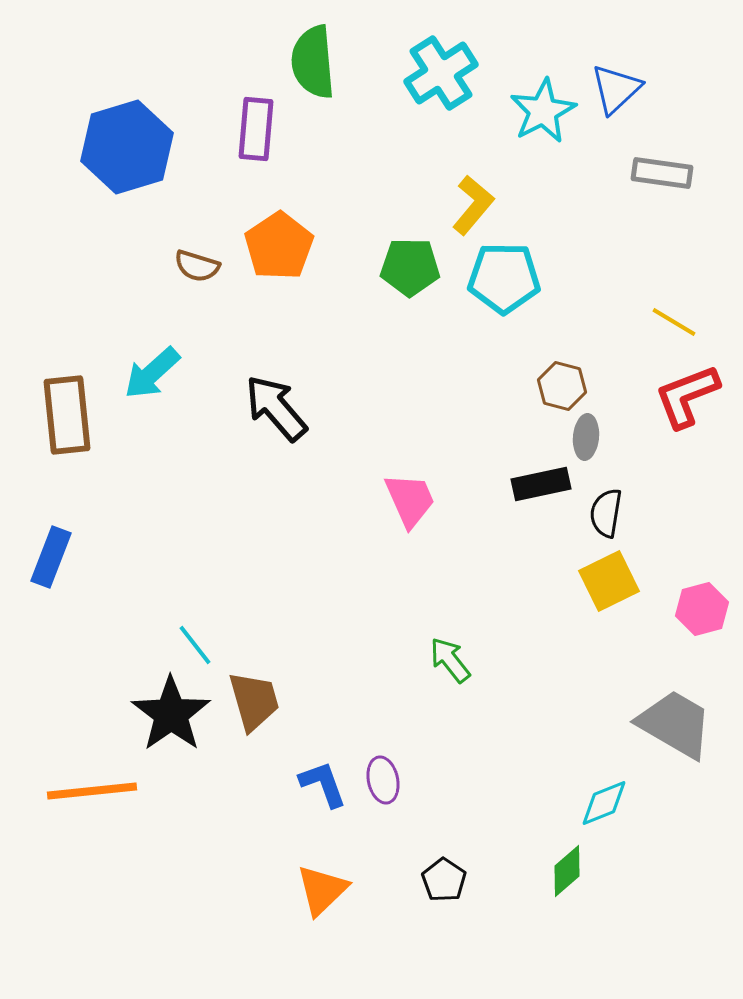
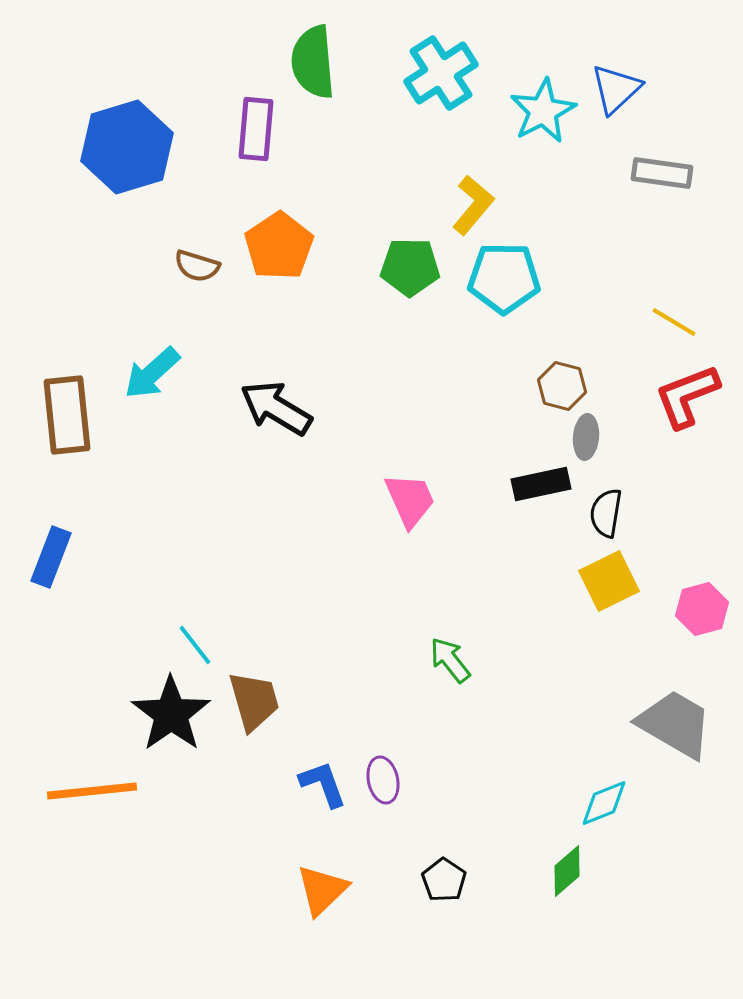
black arrow: rotated 18 degrees counterclockwise
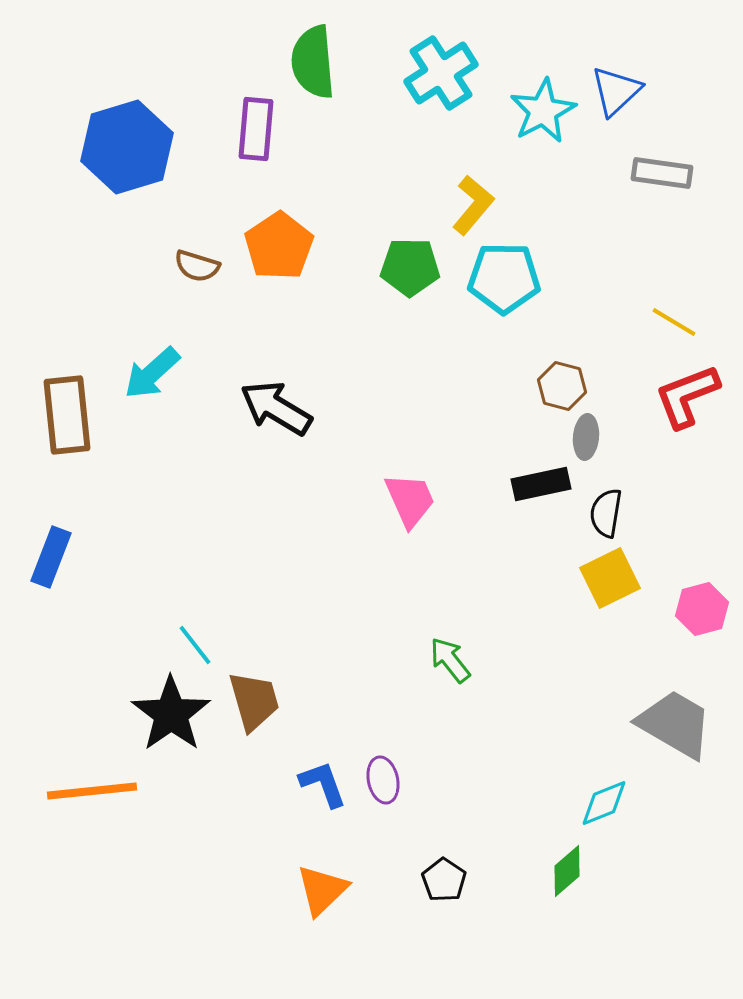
blue triangle: moved 2 px down
yellow square: moved 1 px right, 3 px up
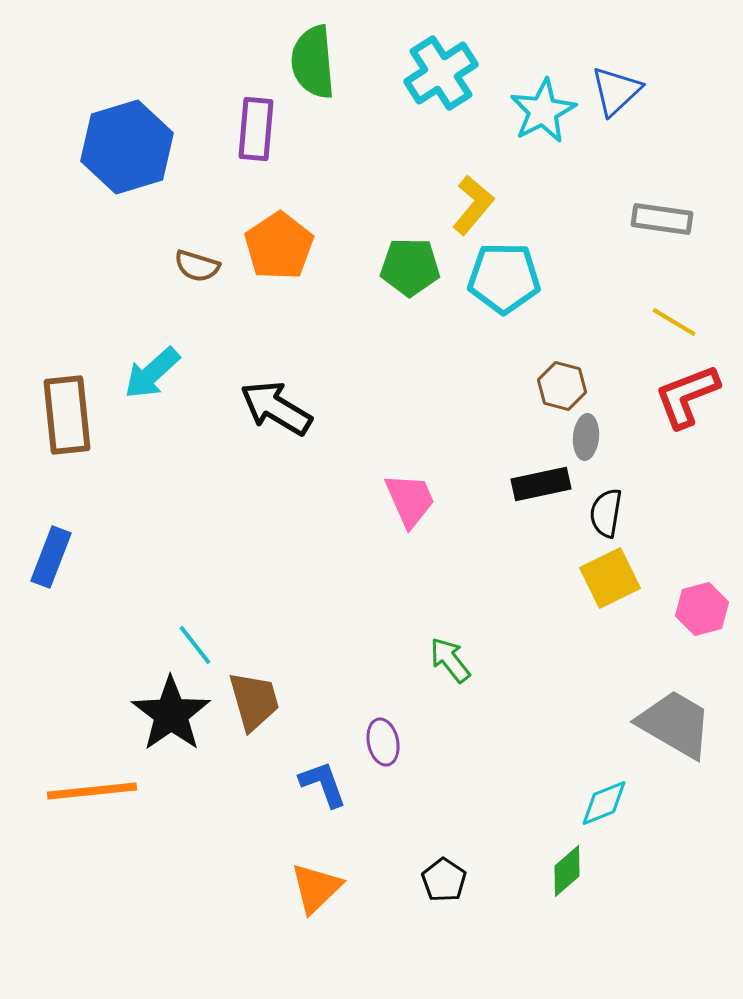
gray rectangle: moved 46 px down
purple ellipse: moved 38 px up
orange triangle: moved 6 px left, 2 px up
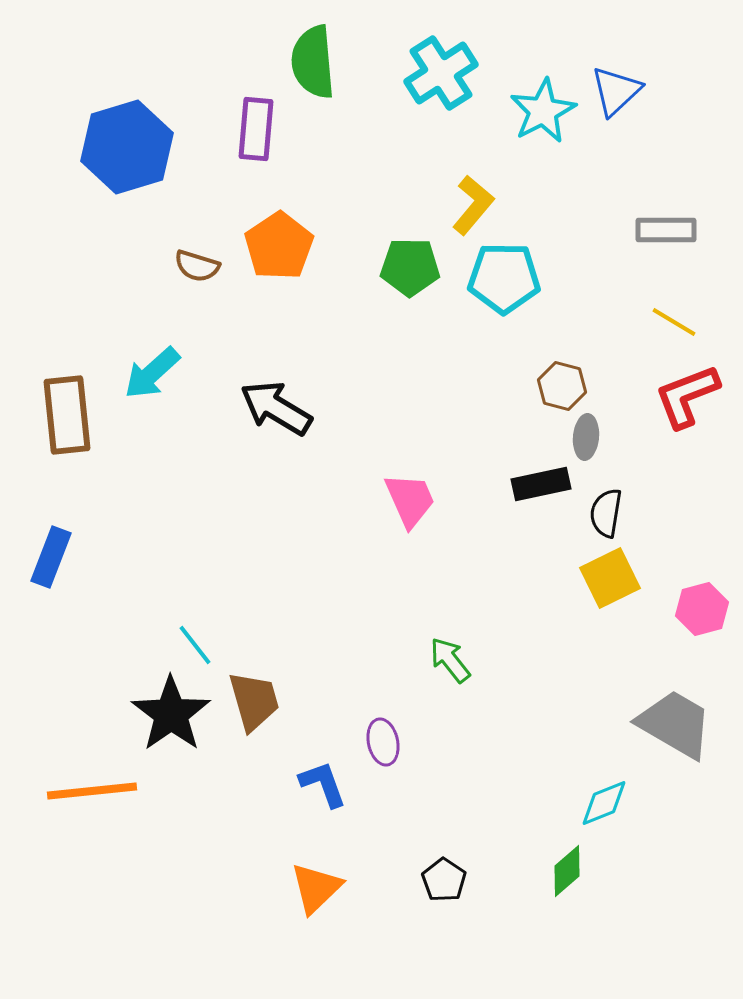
gray rectangle: moved 4 px right, 11 px down; rotated 8 degrees counterclockwise
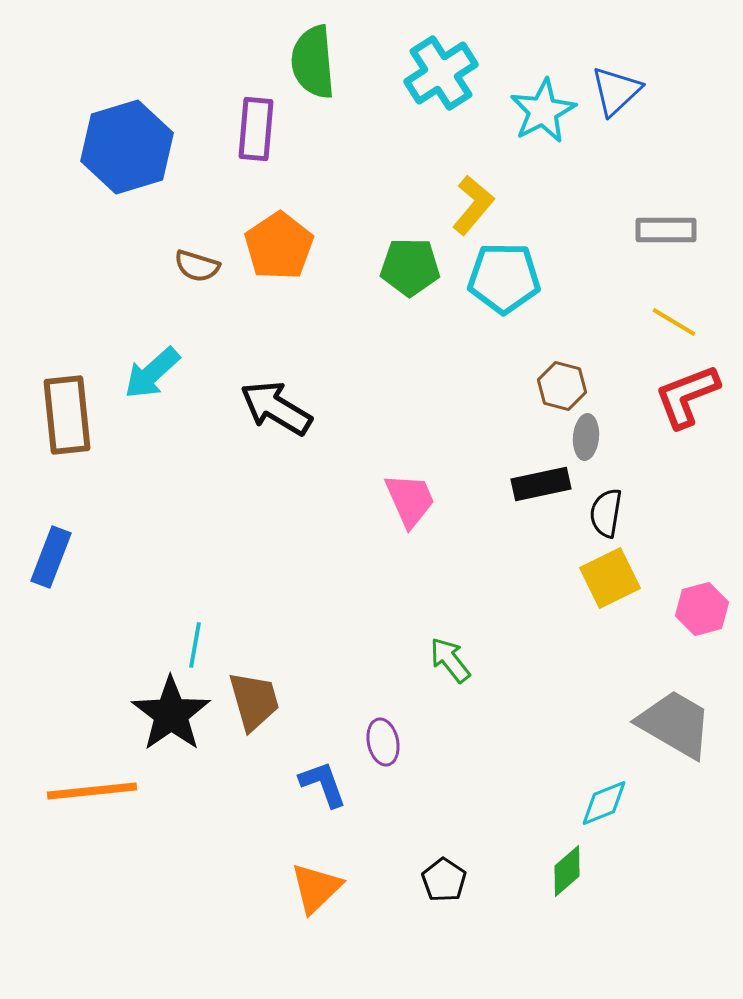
cyan line: rotated 48 degrees clockwise
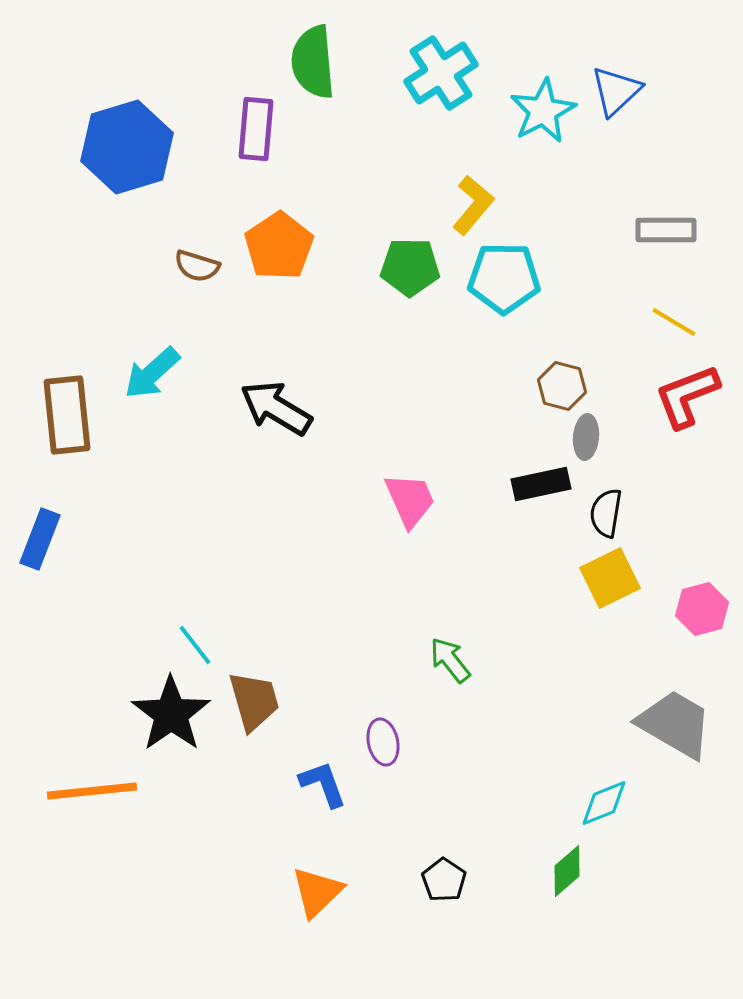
blue rectangle: moved 11 px left, 18 px up
cyan line: rotated 48 degrees counterclockwise
orange triangle: moved 1 px right, 4 px down
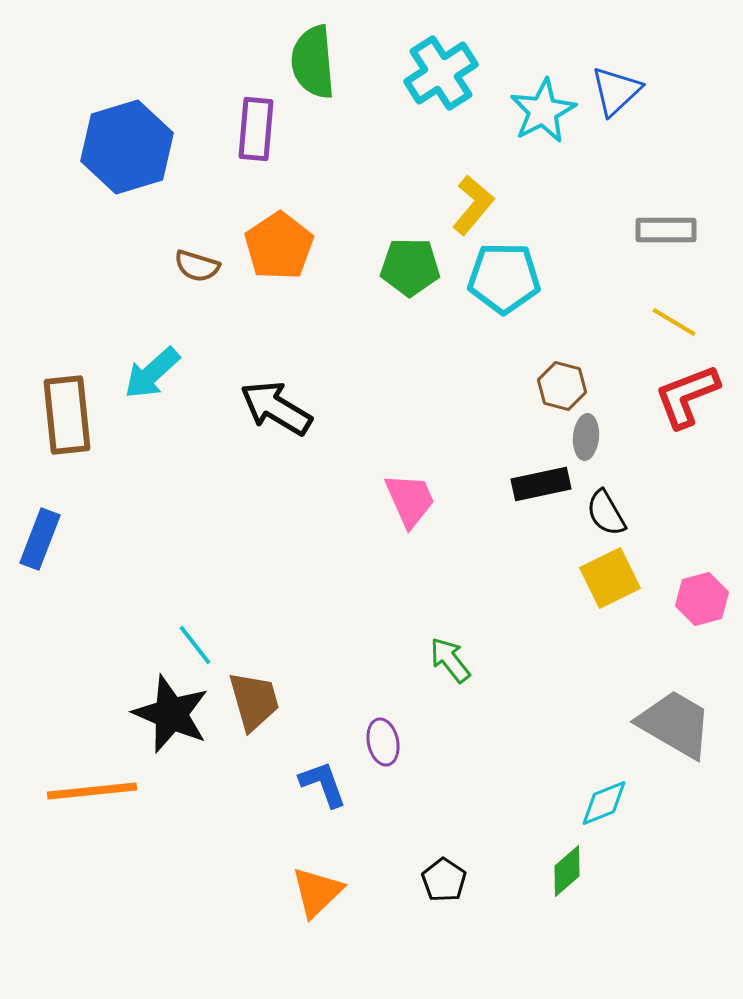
black semicircle: rotated 39 degrees counterclockwise
pink hexagon: moved 10 px up
black star: rotated 14 degrees counterclockwise
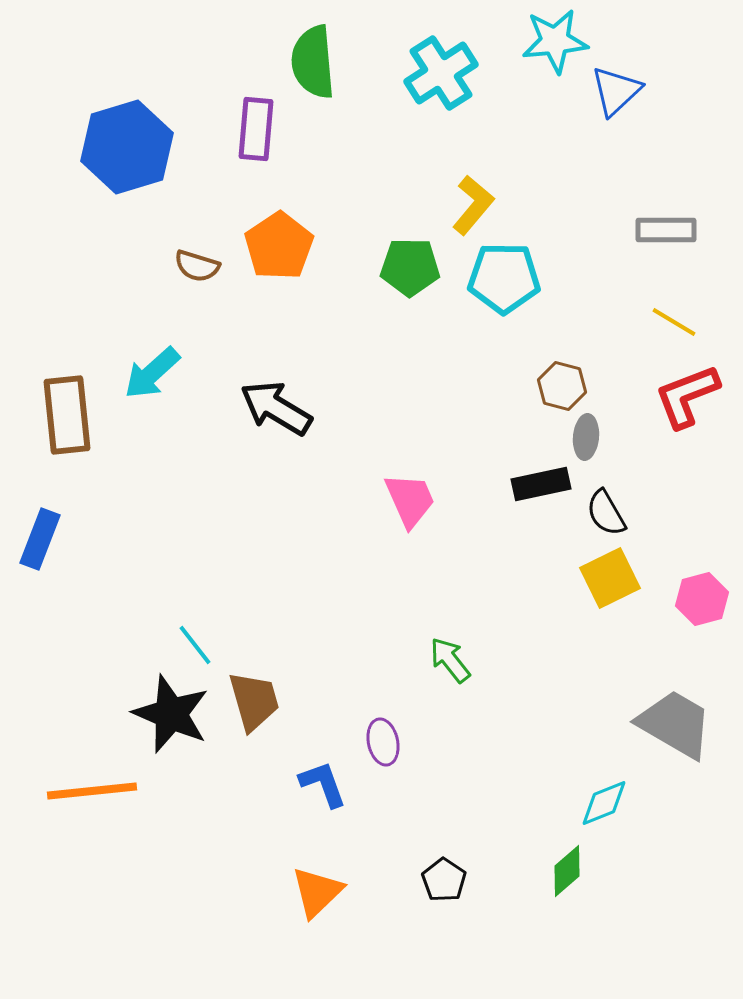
cyan star: moved 12 px right, 70 px up; rotated 22 degrees clockwise
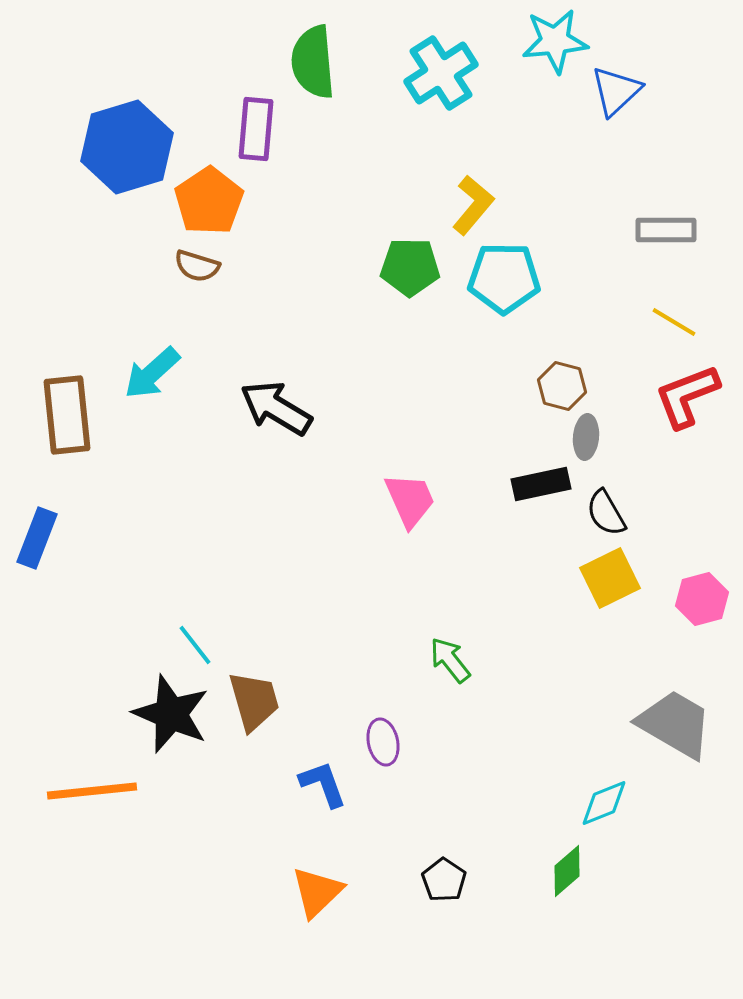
orange pentagon: moved 70 px left, 45 px up
blue rectangle: moved 3 px left, 1 px up
